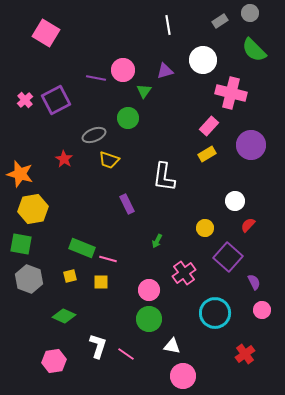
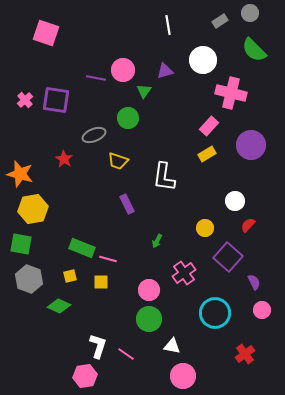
pink square at (46, 33): rotated 12 degrees counterclockwise
purple square at (56, 100): rotated 36 degrees clockwise
yellow trapezoid at (109, 160): moved 9 px right, 1 px down
green diamond at (64, 316): moved 5 px left, 10 px up
pink hexagon at (54, 361): moved 31 px right, 15 px down
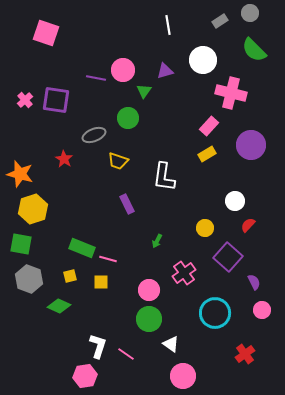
yellow hexagon at (33, 209): rotated 8 degrees counterclockwise
white triangle at (172, 346): moved 1 px left, 2 px up; rotated 24 degrees clockwise
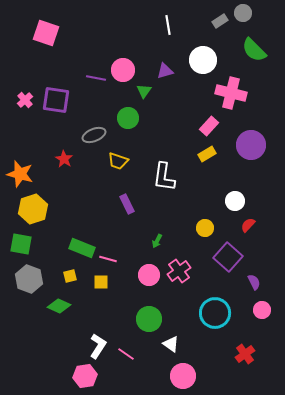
gray circle at (250, 13): moved 7 px left
pink cross at (184, 273): moved 5 px left, 2 px up
pink circle at (149, 290): moved 15 px up
white L-shape at (98, 346): rotated 15 degrees clockwise
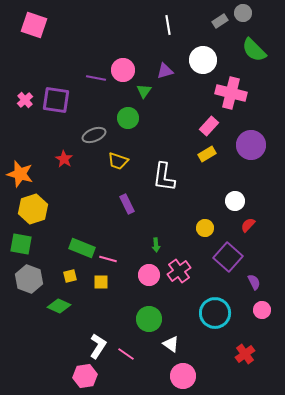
pink square at (46, 33): moved 12 px left, 8 px up
green arrow at (157, 241): moved 1 px left, 4 px down; rotated 32 degrees counterclockwise
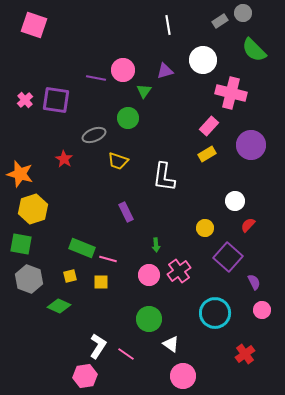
purple rectangle at (127, 204): moved 1 px left, 8 px down
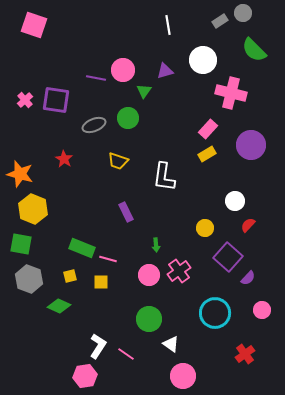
pink rectangle at (209, 126): moved 1 px left, 3 px down
gray ellipse at (94, 135): moved 10 px up
yellow hexagon at (33, 209): rotated 20 degrees counterclockwise
purple semicircle at (254, 282): moved 6 px left, 4 px up; rotated 70 degrees clockwise
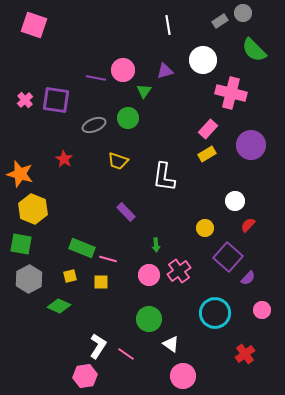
purple rectangle at (126, 212): rotated 18 degrees counterclockwise
gray hexagon at (29, 279): rotated 12 degrees clockwise
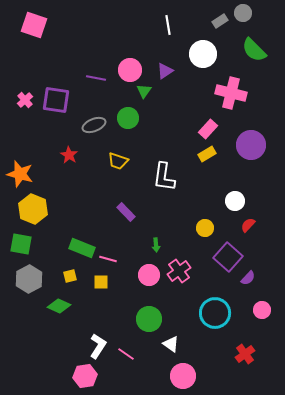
white circle at (203, 60): moved 6 px up
pink circle at (123, 70): moved 7 px right
purple triangle at (165, 71): rotated 18 degrees counterclockwise
red star at (64, 159): moved 5 px right, 4 px up
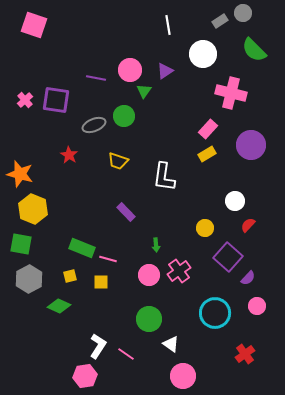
green circle at (128, 118): moved 4 px left, 2 px up
pink circle at (262, 310): moved 5 px left, 4 px up
